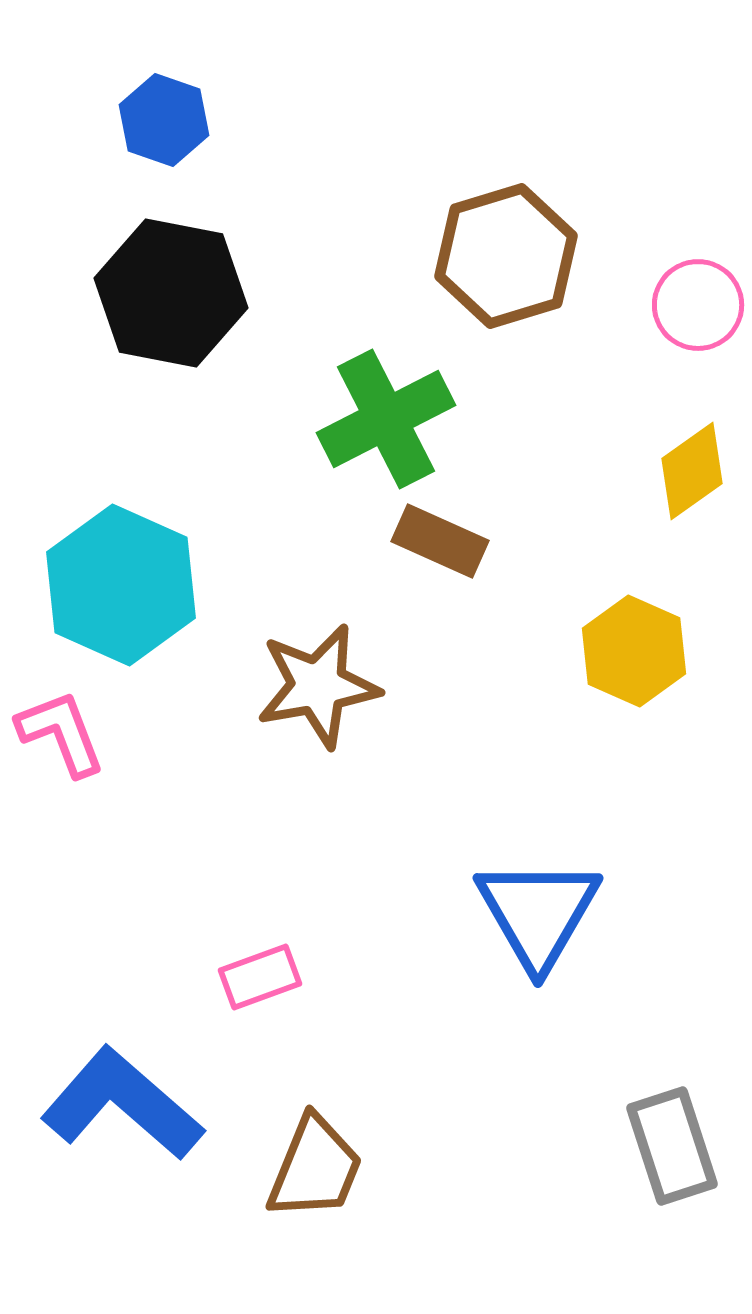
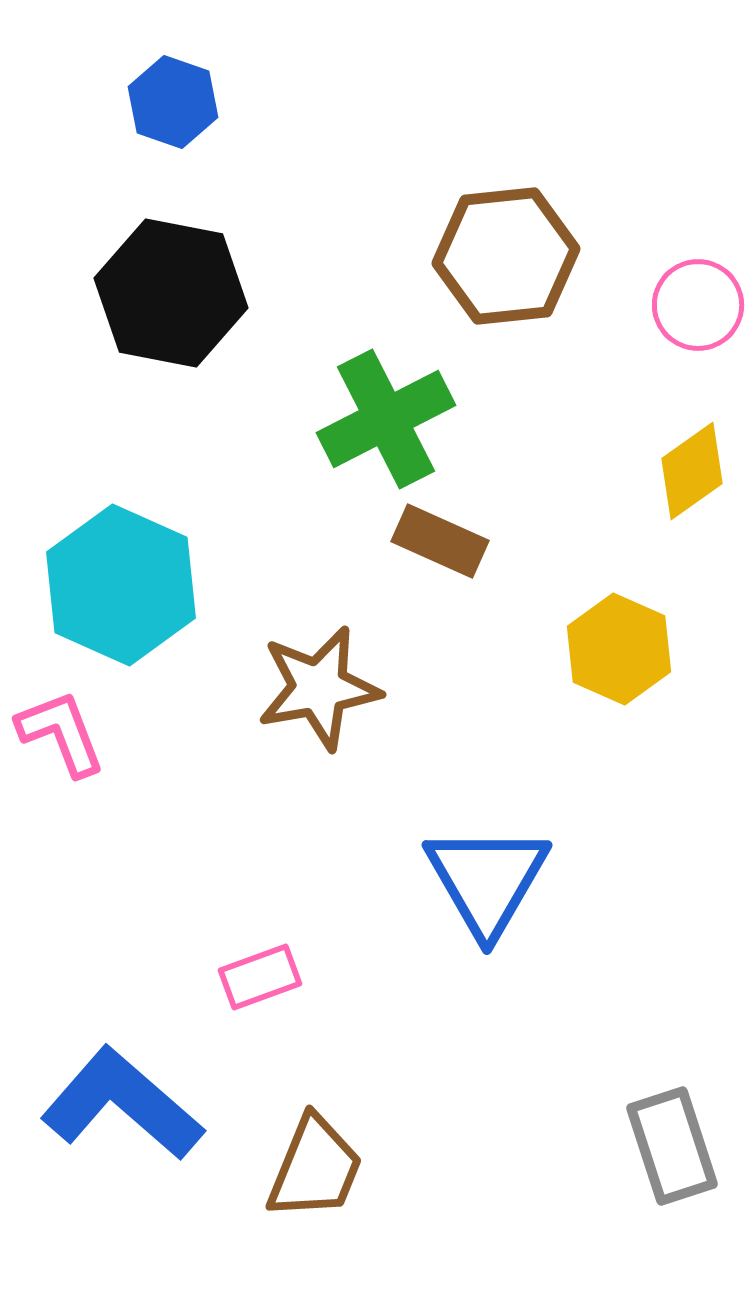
blue hexagon: moved 9 px right, 18 px up
brown hexagon: rotated 11 degrees clockwise
yellow hexagon: moved 15 px left, 2 px up
brown star: moved 1 px right, 2 px down
blue triangle: moved 51 px left, 33 px up
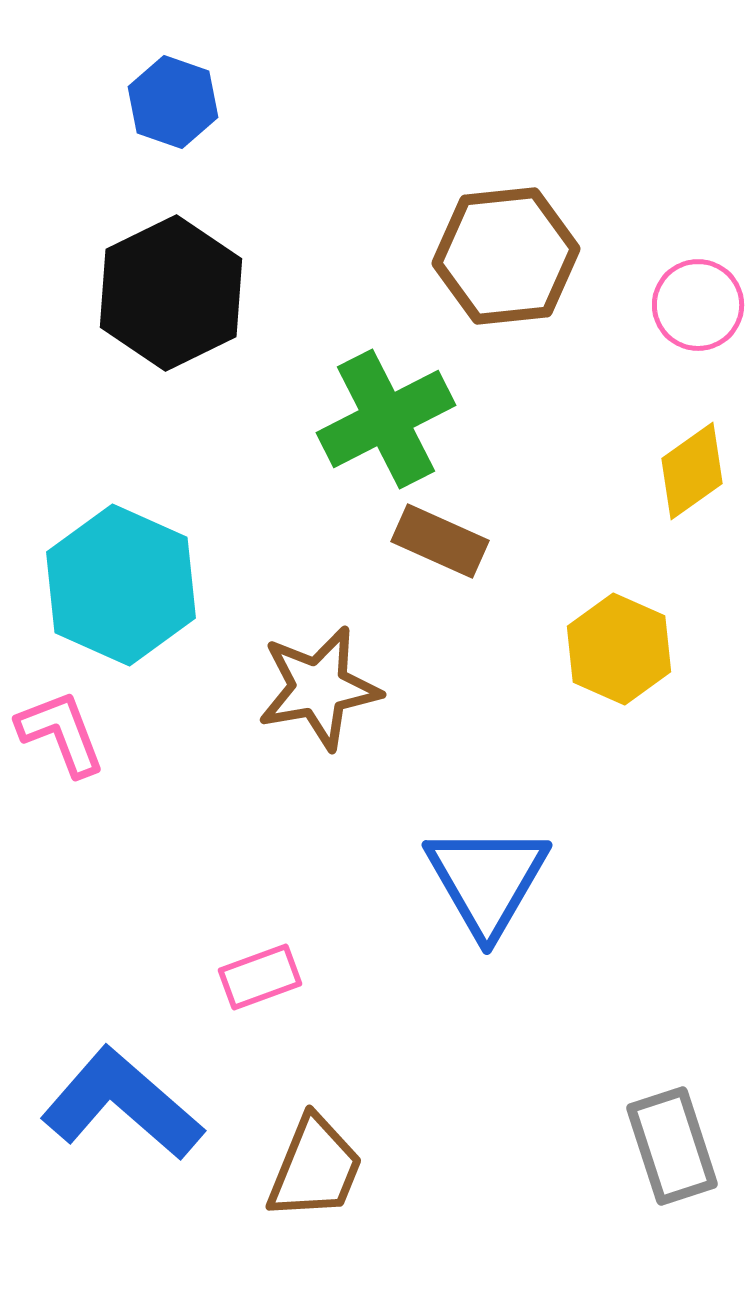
black hexagon: rotated 23 degrees clockwise
